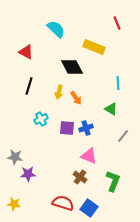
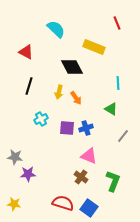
brown cross: moved 1 px right
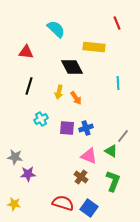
yellow rectangle: rotated 15 degrees counterclockwise
red triangle: rotated 21 degrees counterclockwise
green triangle: moved 42 px down
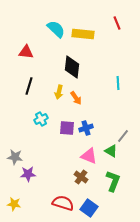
yellow rectangle: moved 11 px left, 13 px up
black diamond: rotated 35 degrees clockwise
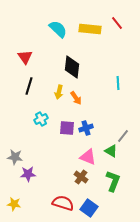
red line: rotated 16 degrees counterclockwise
cyan semicircle: moved 2 px right
yellow rectangle: moved 7 px right, 5 px up
red triangle: moved 1 px left, 5 px down; rotated 49 degrees clockwise
pink triangle: moved 1 px left, 1 px down
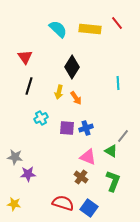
black diamond: rotated 25 degrees clockwise
cyan cross: moved 1 px up
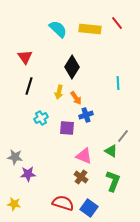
blue cross: moved 13 px up
pink triangle: moved 4 px left, 1 px up
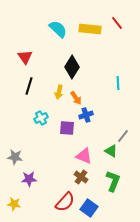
purple star: moved 1 px right, 5 px down
red semicircle: moved 2 px right, 1 px up; rotated 115 degrees clockwise
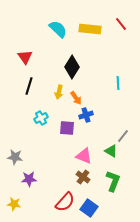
red line: moved 4 px right, 1 px down
brown cross: moved 2 px right
